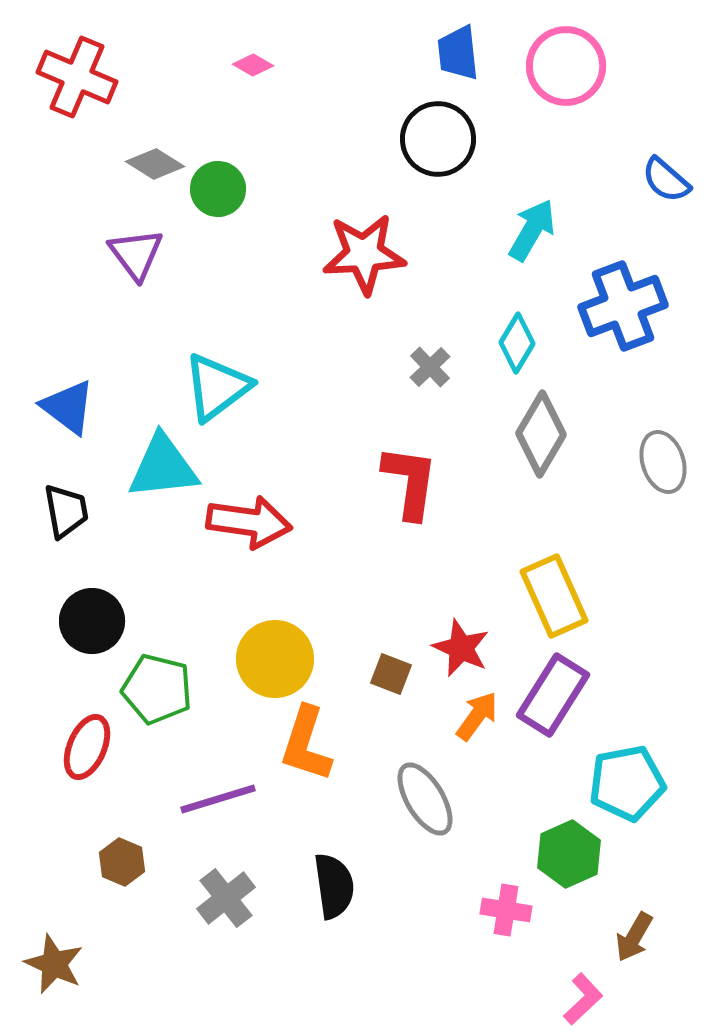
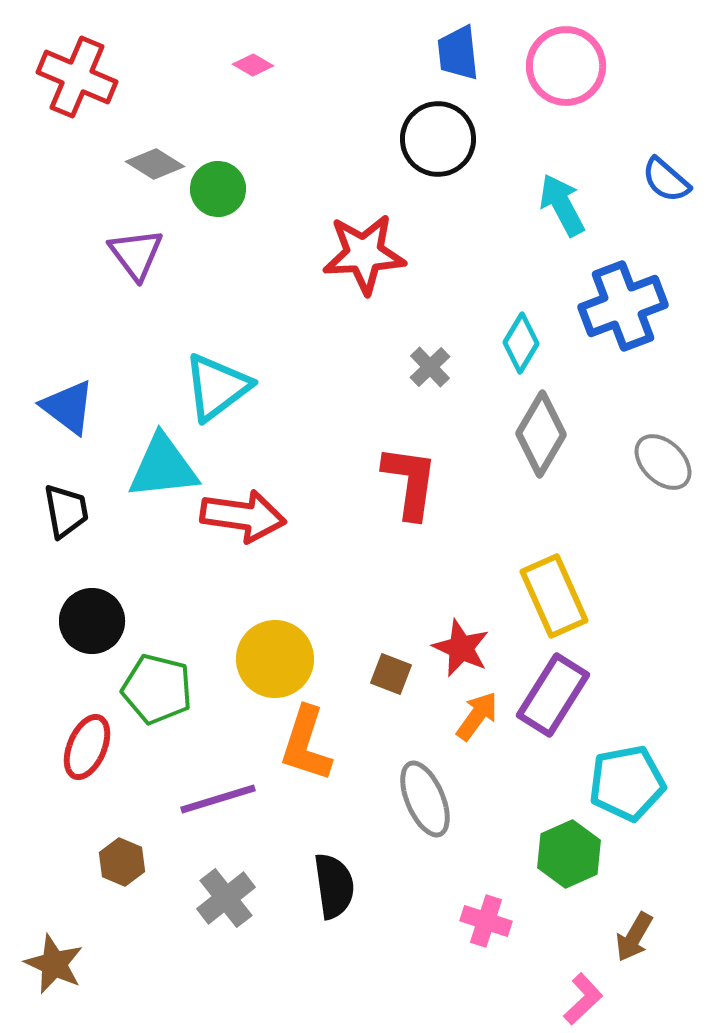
cyan arrow at (532, 230): moved 30 px right, 25 px up; rotated 58 degrees counterclockwise
cyan diamond at (517, 343): moved 4 px right
gray ellipse at (663, 462): rotated 28 degrees counterclockwise
red arrow at (249, 522): moved 6 px left, 6 px up
gray ellipse at (425, 799): rotated 8 degrees clockwise
pink cross at (506, 910): moved 20 px left, 11 px down; rotated 9 degrees clockwise
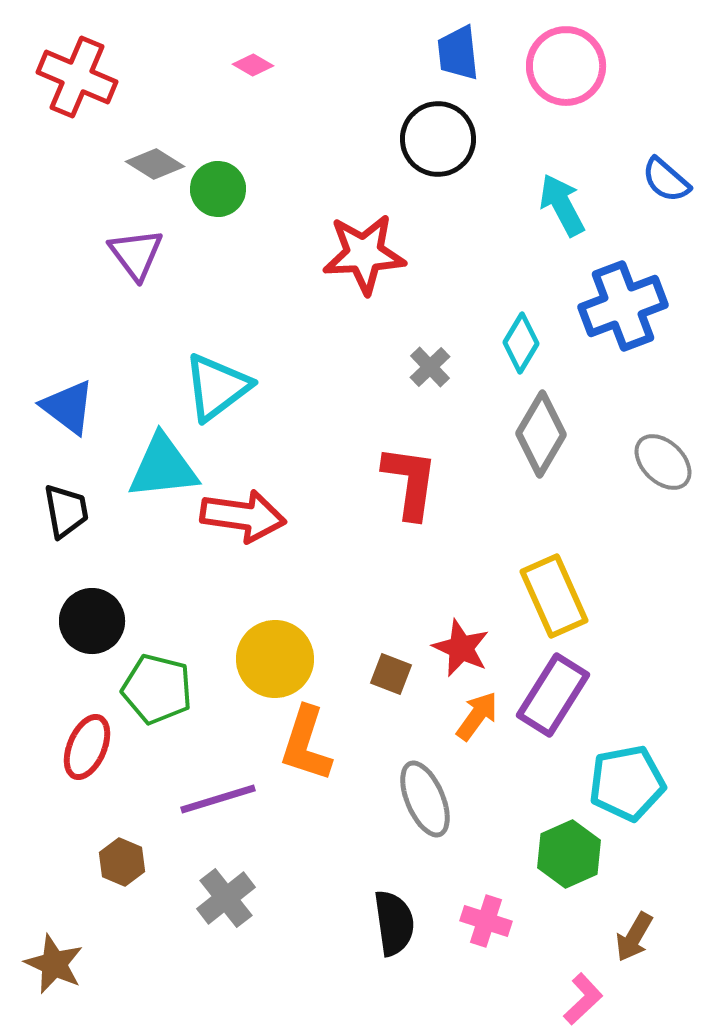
black semicircle at (334, 886): moved 60 px right, 37 px down
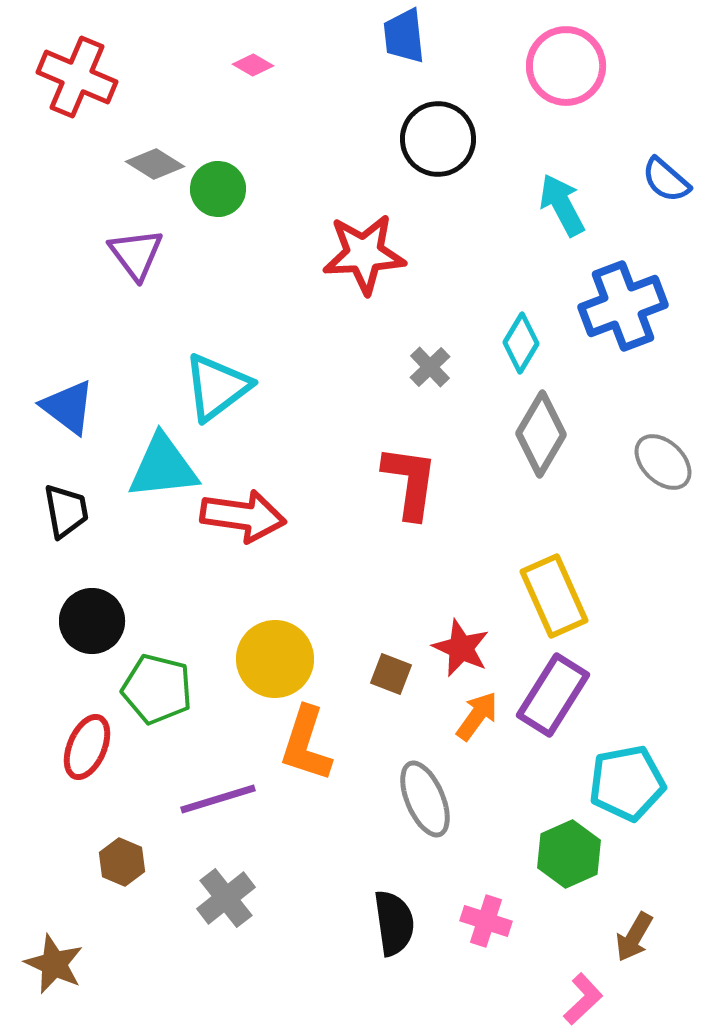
blue trapezoid at (458, 53): moved 54 px left, 17 px up
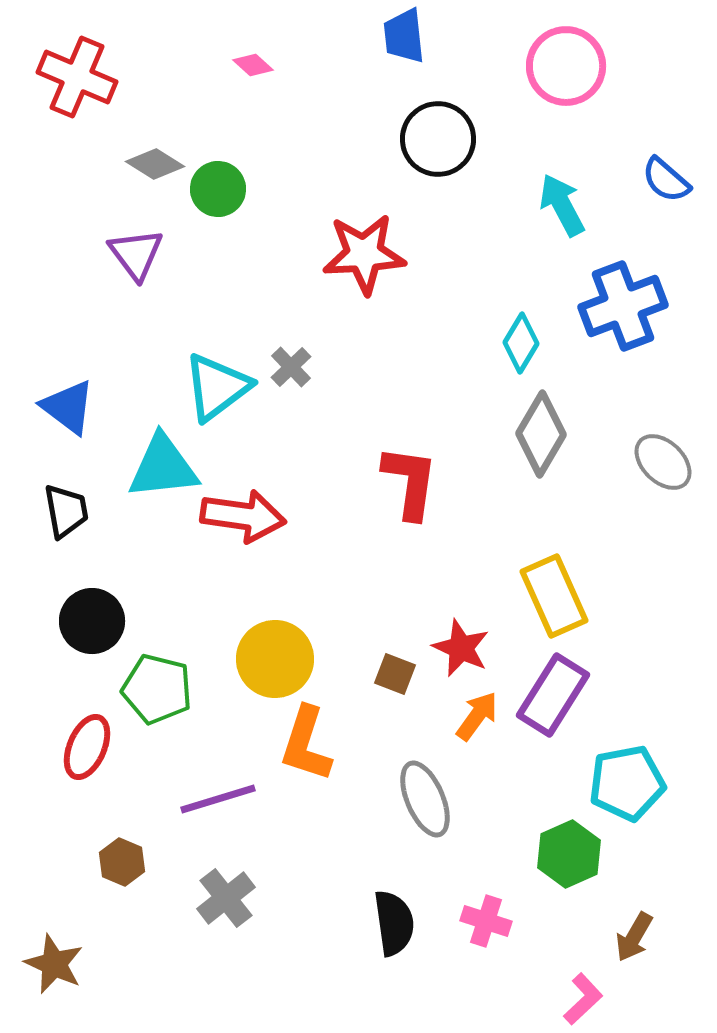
pink diamond at (253, 65): rotated 12 degrees clockwise
gray cross at (430, 367): moved 139 px left
brown square at (391, 674): moved 4 px right
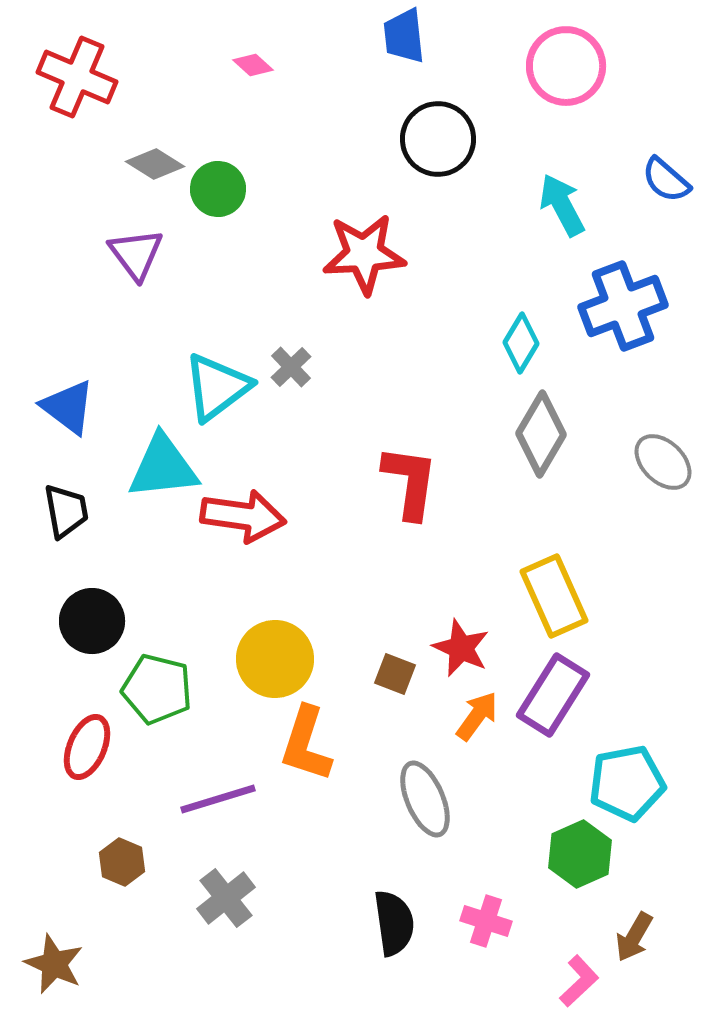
green hexagon at (569, 854): moved 11 px right
pink L-shape at (583, 999): moved 4 px left, 18 px up
